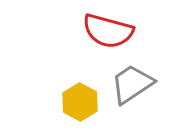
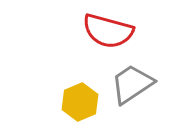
yellow hexagon: rotated 9 degrees clockwise
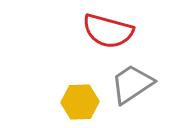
yellow hexagon: rotated 21 degrees clockwise
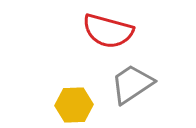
yellow hexagon: moved 6 px left, 3 px down
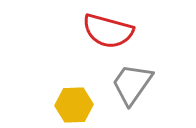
gray trapezoid: rotated 21 degrees counterclockwise
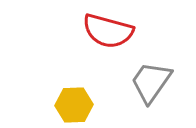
gray trapezoid: moved 19 px right, 2 px up
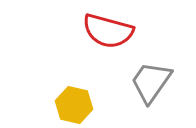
yellow hexagon: rotated 15 degrees clockwise
